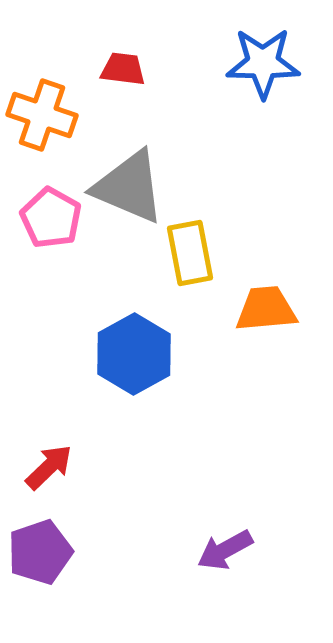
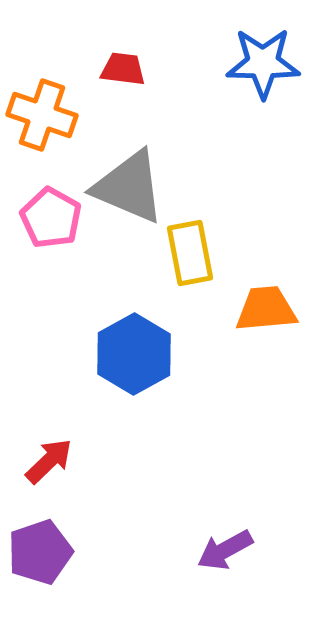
red arrow: moved 6 px up
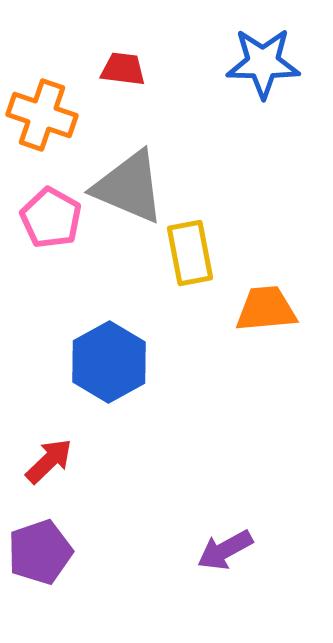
blue hexagon: moved 25 px left, 8 px down
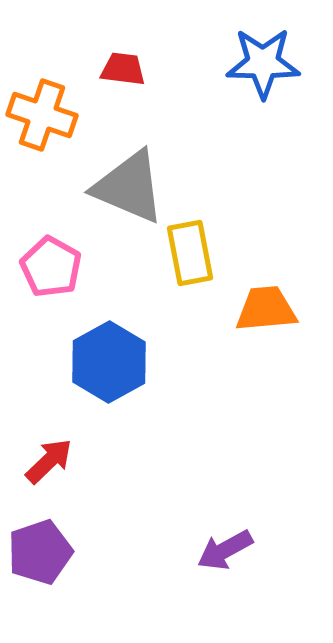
pink pentagon: moved 49 px down
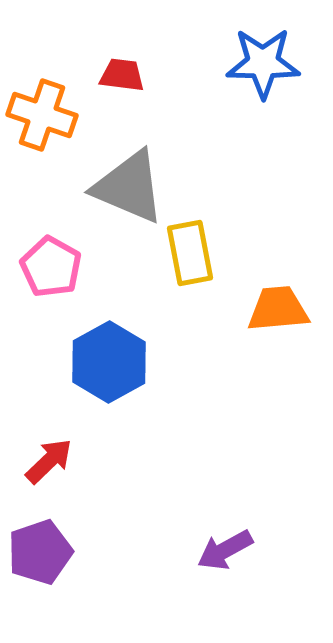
red trapezoid: moved 1 px left, 6 px down
orange trapezoid: moved 12 px right
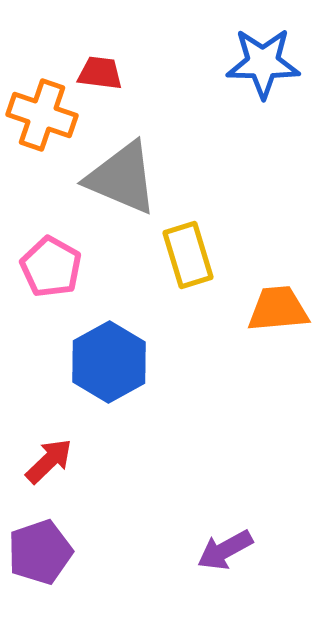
red trapezoid: moved 22 px left, 2 px up
gray triangle: moved 7 px left, 9 px up
yellow rectangle: moved 2 px left, 2 px down; rotated 6 degrees counterclockwise
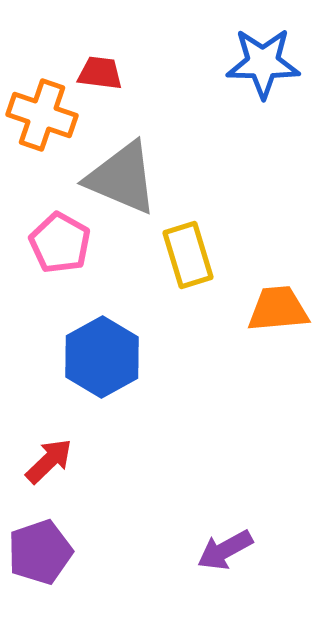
pink pentagon: moved 9 px right, 24 px up
blue hexagon: moved 7 px left, 5 px up
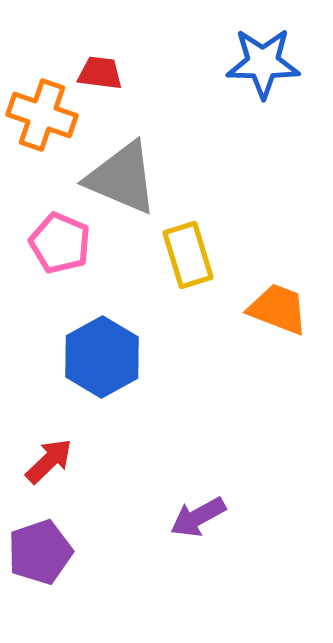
pink pentagon: rotated 6 degrees counterclockwise
orange trapezoid: rotated 26 degrees clockwise
purple arrow: moved 27 px left, 33 px up
